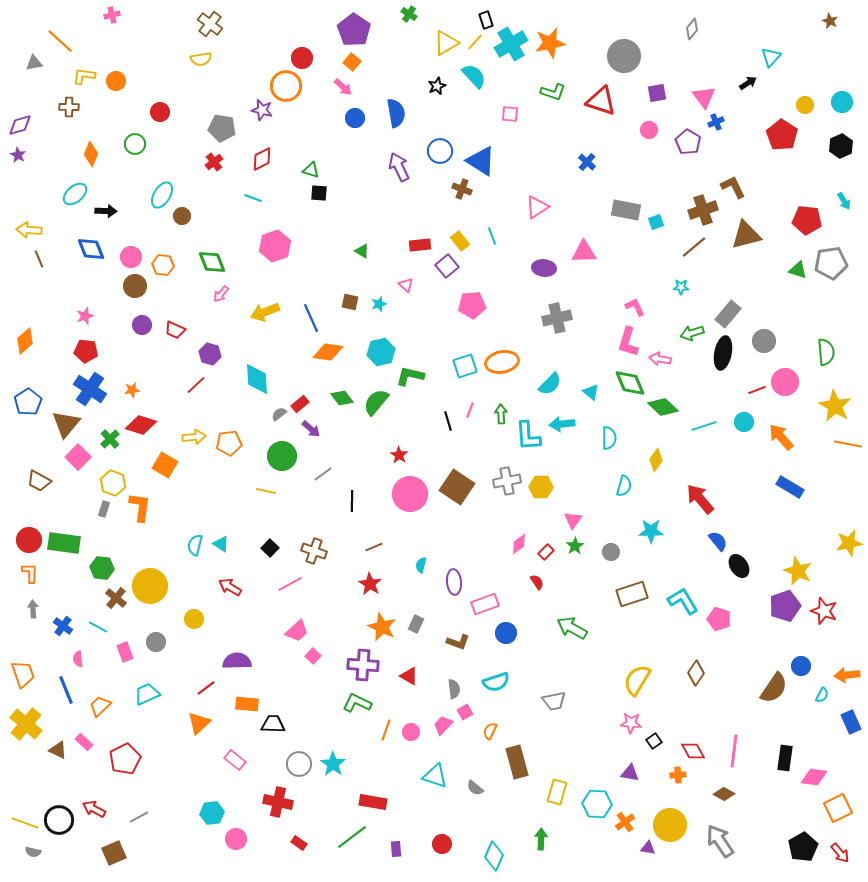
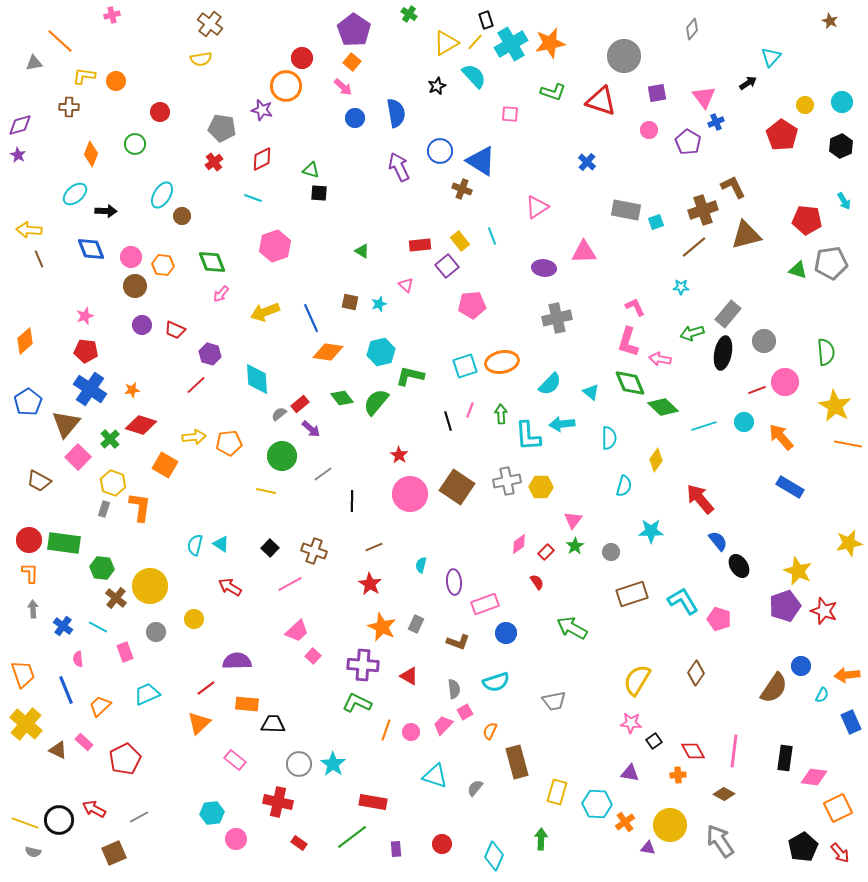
gray circle at (156, 642): moved 10 px up
gray semicircle at (475, 788): rotated 90 degrees clockwise
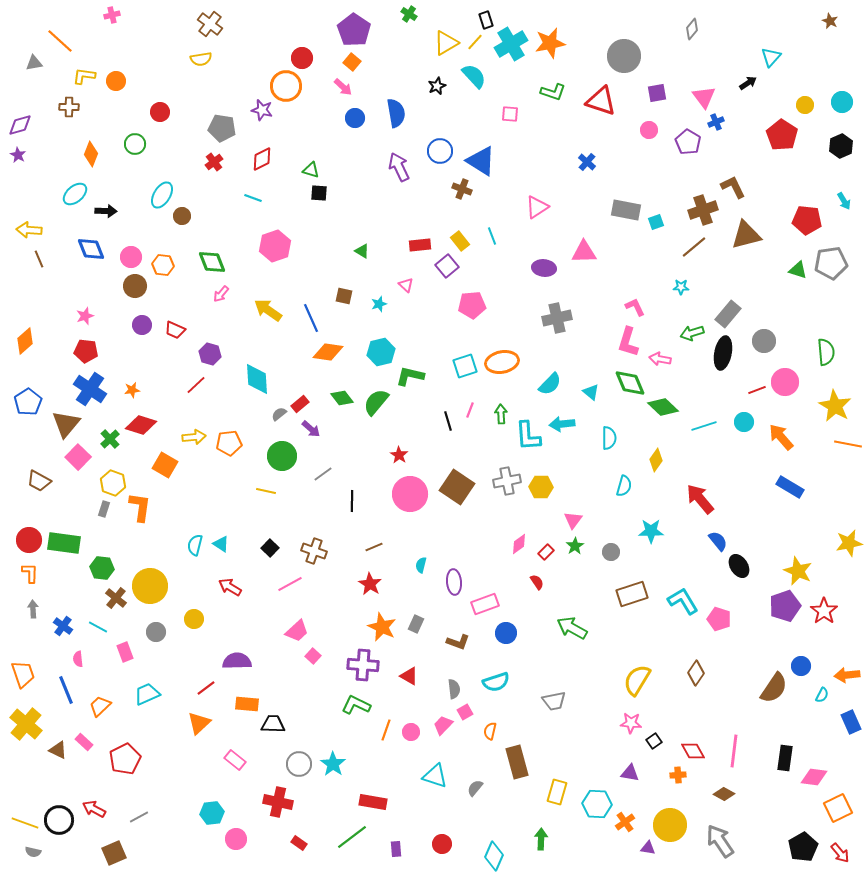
brown square at (350, 302): moved 6 px left, 6 px up
yellow arrow at (265, 312): moved 3 px right, 2 px up; rotated 56 degrees clockwise
red star at (824, 611): rotated 16 degrees clockwise
green L-shape at (357, 703): moved 1 px left, 2 px down
orange semicircle at (490, 731): rotated 12 degrees counterclockwise
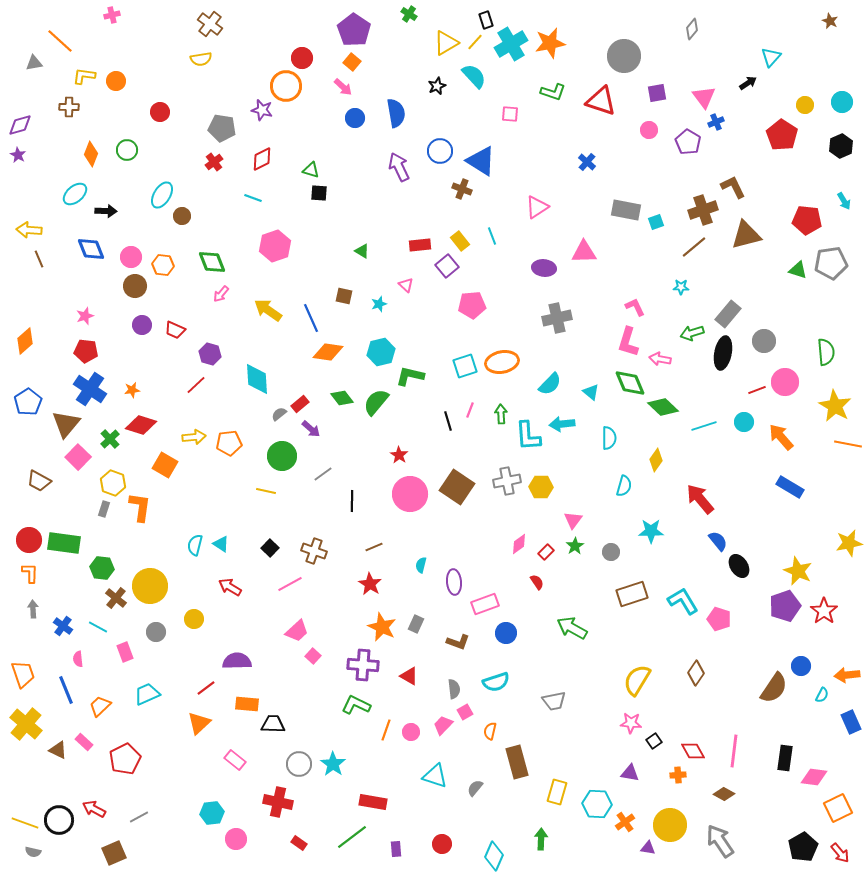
green circle at (135, 144): moved 8 px left, 6 px down
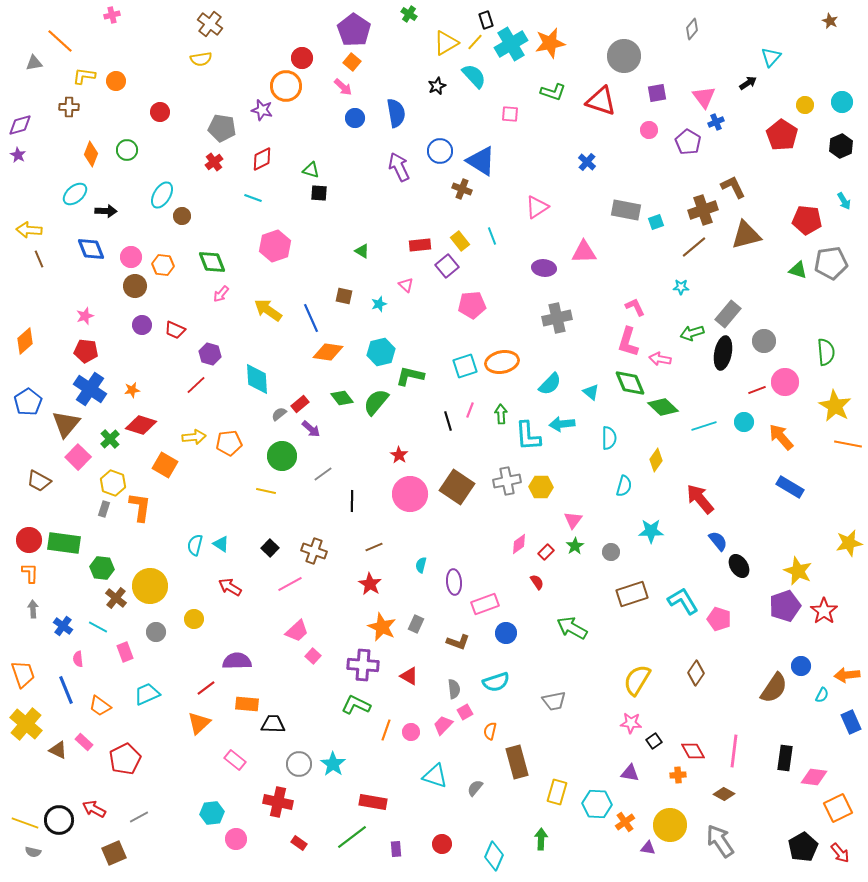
orange trapezoid at (100, 706): rotated 100 degrees counterclockwise
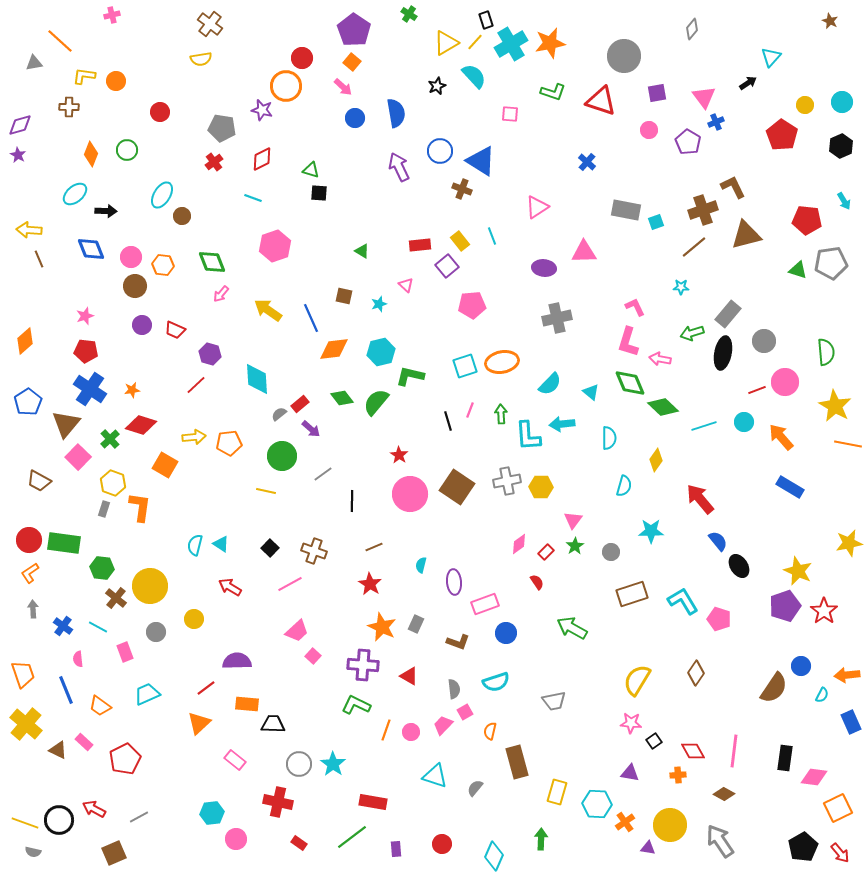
orange diamond at (328, 352): moved 6 px right, 3 px up; rotated 16 degrees counterclockwise
orange L-shape at (30, 573): rotated 125 degrees counterclockwise
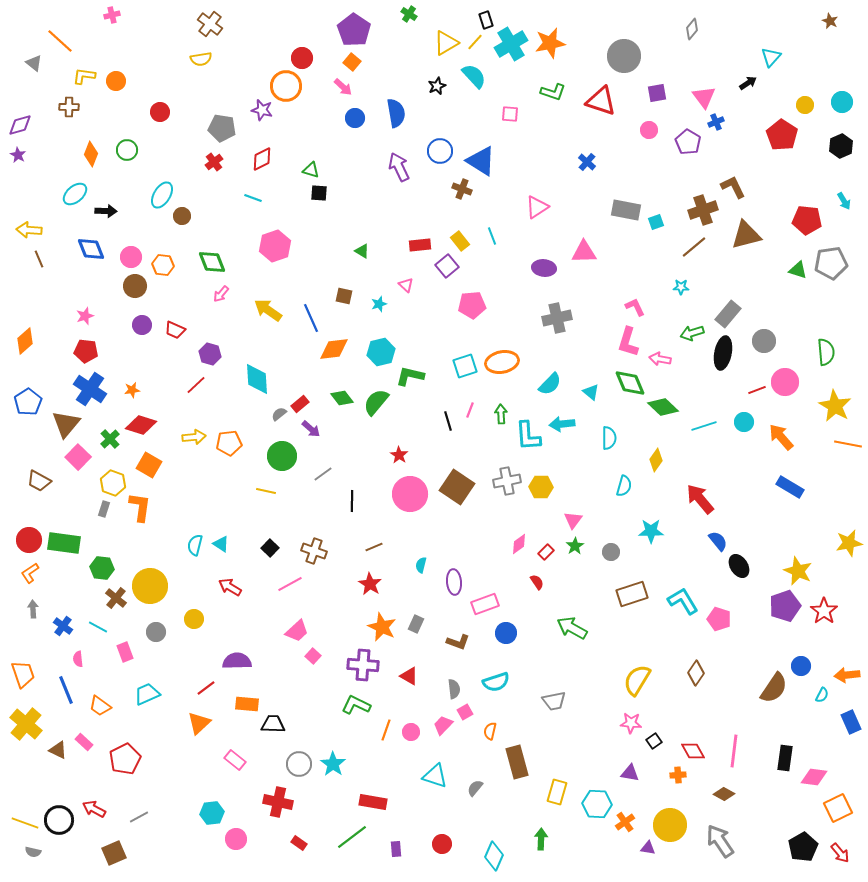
gray triangle at (34, 63): rotated 48 degrees clockwise
orange square at (165, 465): moved 16 px left
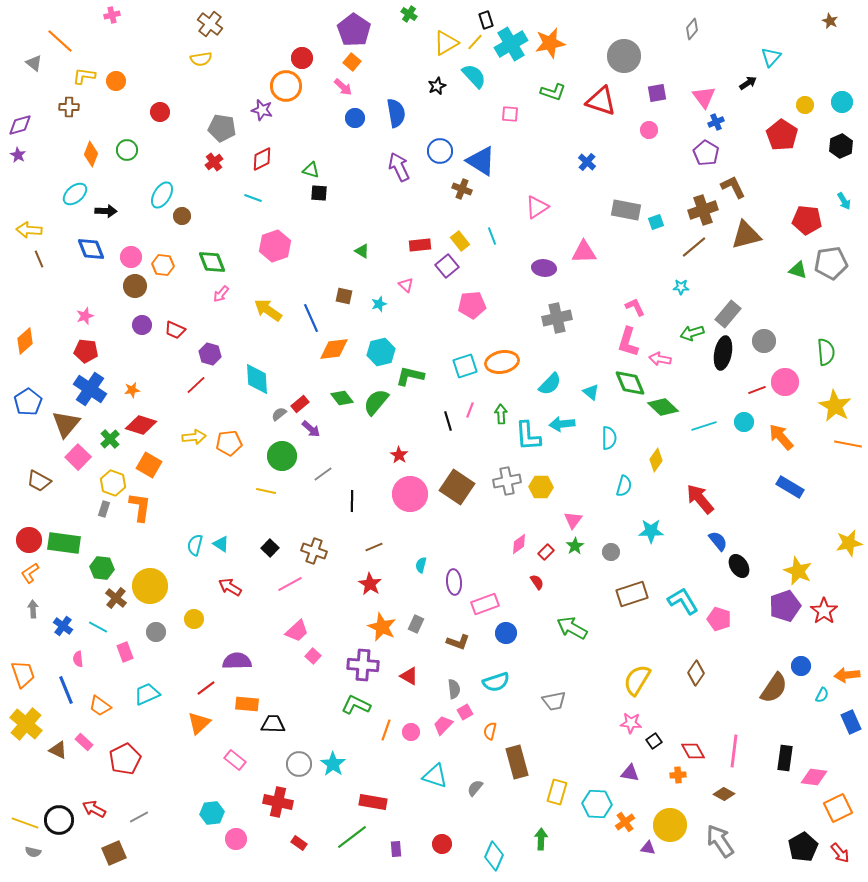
purple pentagon at (688, 142): moved 18 px right, 11 px down
